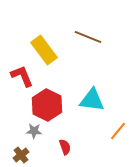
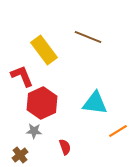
cyan triangle: moved 3 px right, 3 px down
red hexagon: moved 5 px left, 2 px up; rotated 8 degrees clockwise
orange line: rotated 18 degrees clockwise
brown cross: moved 1 px left
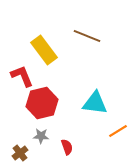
brown line: moved 1 px left, 1 px up
red hexagon: rotated 12 degrees clockwise
gray star: moved 7 px right, 5 px down
red semicircle: moved 2 px right
brown cross: moved 2 px up
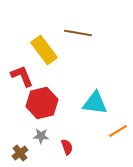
brown line: moved 9 px left, 3 px up; rotated 12 degrees counterclockwise
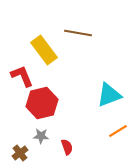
cyan triangle: moved 14 px right, 8 px up; rotated 28 degrees counterclockwise
